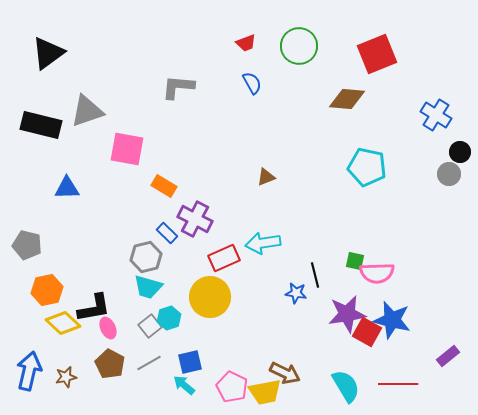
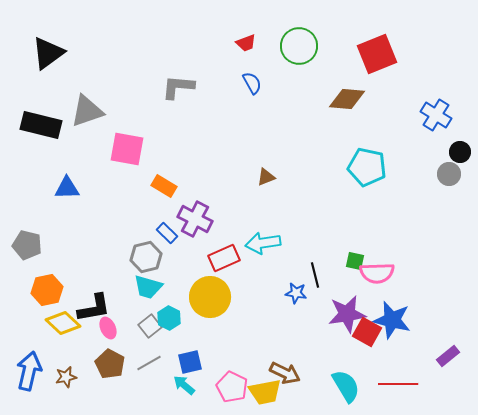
cyan hexagon at (169, 318): rotated 15 degrees counterclockwise
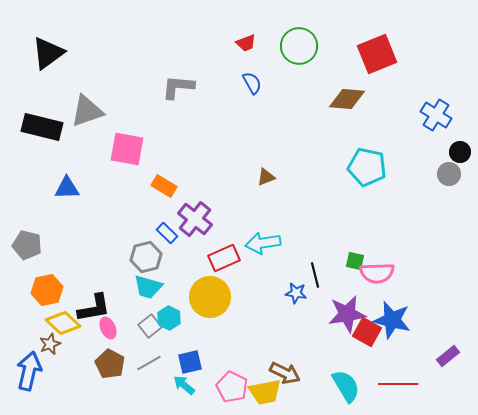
black rectangle at (41, 125): moved 1 px right, 2 px down
purple cross at (195, 219): rotated 12 degrees clockwise
brown star at (66, 377): moved 16 px left, 33 px up; rotated 10 degrees counterclockwise
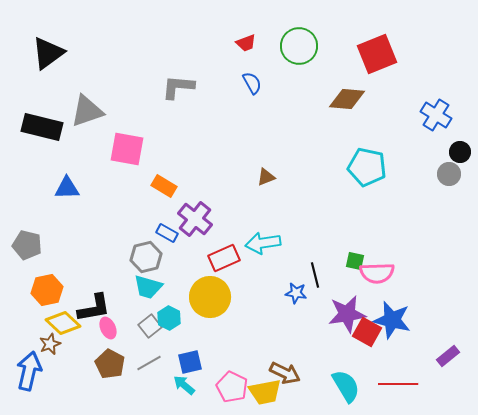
blue rectangle at (167, 233): rotated 15 degrees counterclockwise
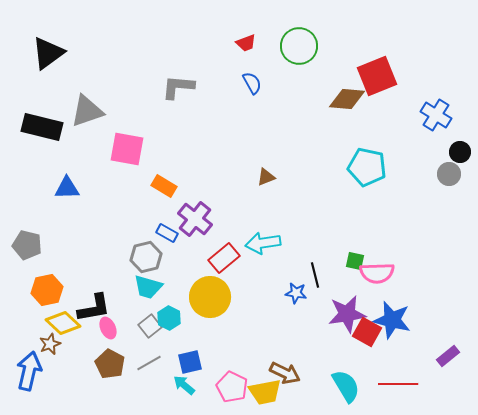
red square at (377, 54): moved 22 px down
red rectangle at (224, 258): rotated 16 degrees counterclockwise
